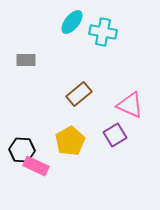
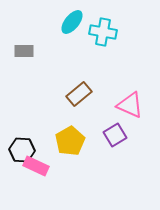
gray rectangle: moved 2 px left, 9 px up
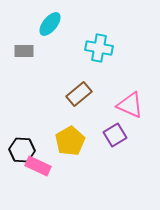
cyan ellipse: moved 22 px left, 2 px down
cyan cross: moved 4 px left, 16 px down
pink rectangle: moved 2 px right
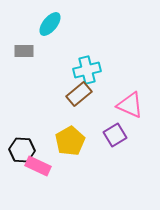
cyan cross: moved 12 px left, 22 px down; rotated 24 degrees counterclockwise
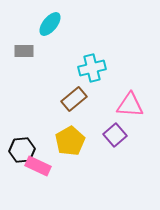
cyan cross: moved 5 px right, 2 px up
brown rectangle: moved 5 px left, 5 px down
pink triangle: rotated 20 degrees counterclockwise
purple square: rotated 10 degrees counterclockwise
black hexagon: rotated 10 degrees counterclockwise
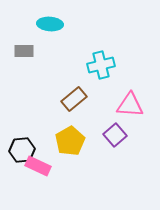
cyan ellipse: rotated 55 degrees clockwise
cyan cross: moved 9 px right, 3 px up
